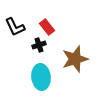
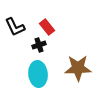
brown star: moved 3 px right, 9 px down; rotated 16 degrees clockwise
cyan ellipse: moved 3 px left, 3 px up
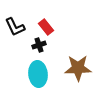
red rectangle: moved 1 px left
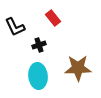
red rectangle: moved 7 px right, 9 px up
cyan ellipse: moved 2 px down
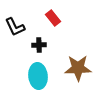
black cross: rotated 16 degrees clockwise
